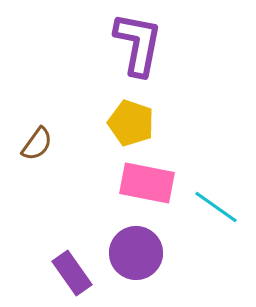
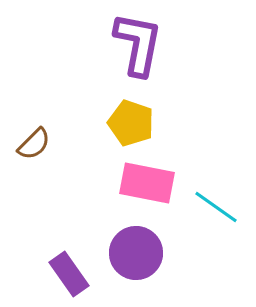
brown semicircle: moved 3 px left; rotated 9 degrees clockwise
purple rectangle: moved 3 px left, 1 px down
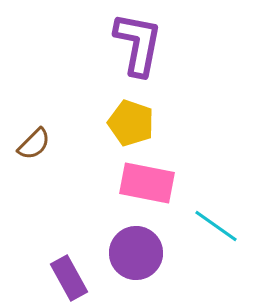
cyan line: moved 19 px down
purple rectangle: moved 4 px down; rotated 6 degrees clockwise
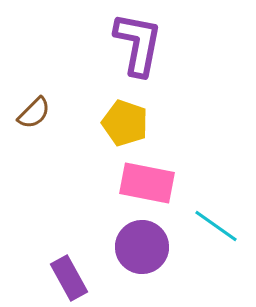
yellow pentagon: moved 6 px left
brown semicircle: moved 31 px up
purple circle: moved 6 px right, 6 px up
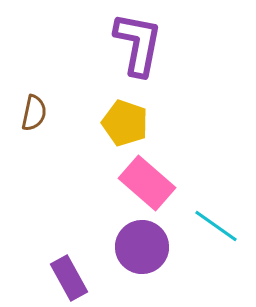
brown semicircle: rotated 33 degrees counterclockwise
pink rectangle: rotated 30 degrees clockwise
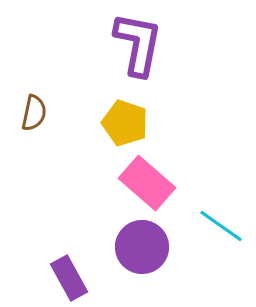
cyan line: moved 5 px right
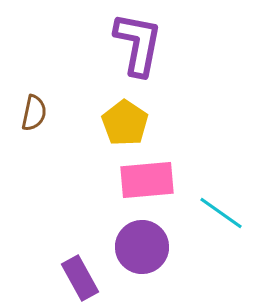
yellow pentagon: rotated 15 degrees clockwise
pink rectangle: moved 3 px up; rotated 46 degrees counterclockwise
cyan line: moved 13 px up
purple rectangle: moved 11 px right
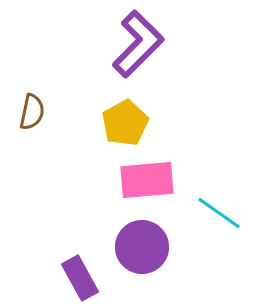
purple L-shape: rotated 34 degrees clockwise
brown semicircle: moved 2 px left, 1 px up
yellow pentagon: rotated 9 degrees clockwise
cyan line: moved 2 px left
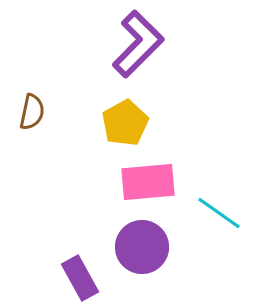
pink rectangle: moved 1 px right, 2 px down
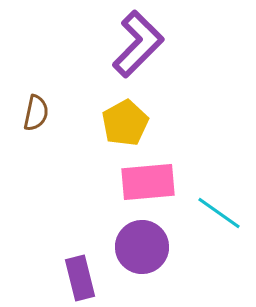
brown semicircle: moved 4 px right, 1 px down
purple rectangle: rotated 15 degrees clockwise
